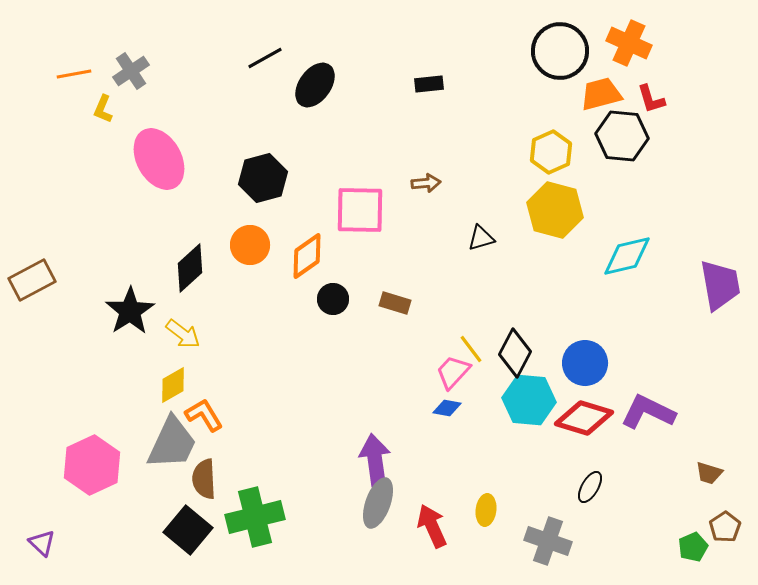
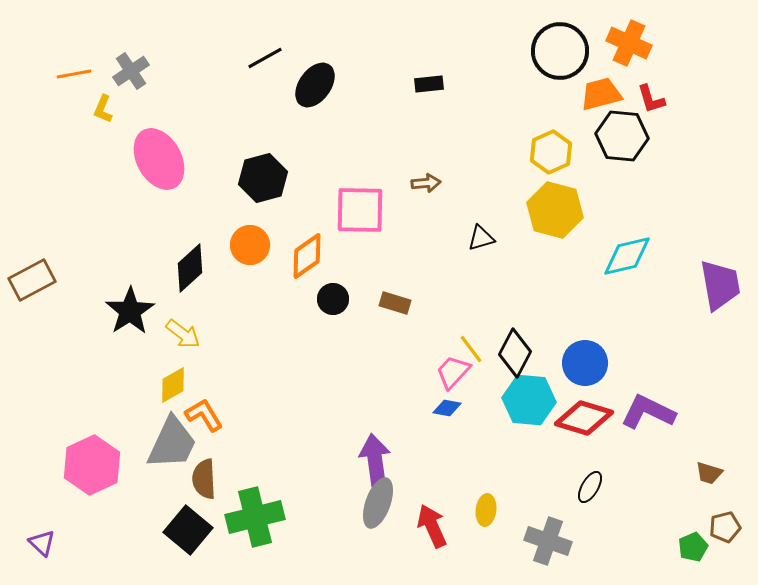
brown pentagon at (725, 527): rotated 20 degrees clockwise
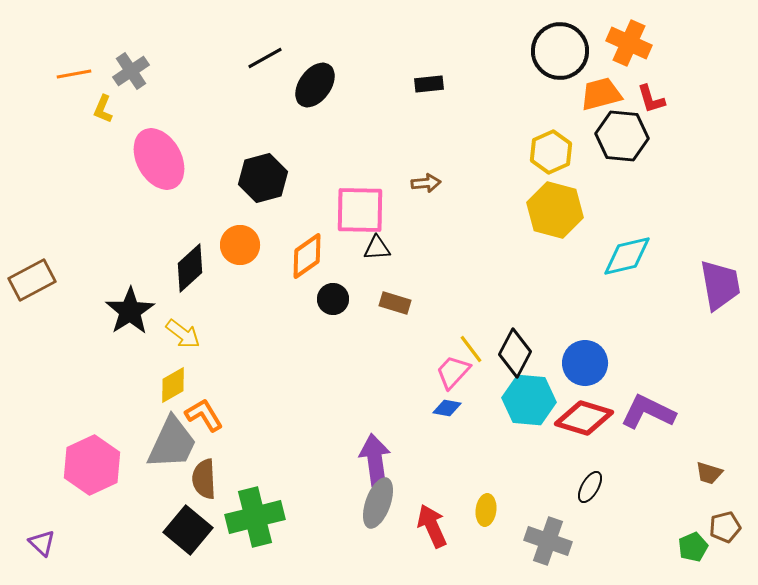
black triangle at (481, 238): moved 104 px left, 10 px down; rotated 12 degrees clockwise
orange circle at (250, 245): moved 10 px left
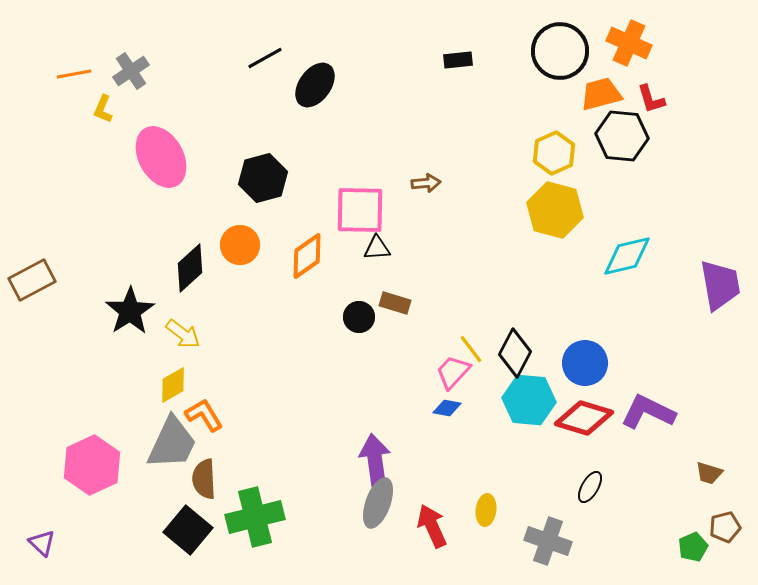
black rectangle at (429, 84): moved 29 px right, 24 px up
yellow hexagon at (551, 152): moved 3 px right, 1 px down
pink ellipse at (159, 159): moved 2 px right, 2 px up
black circle at (333, 299): moved 26 px right, 18 px down
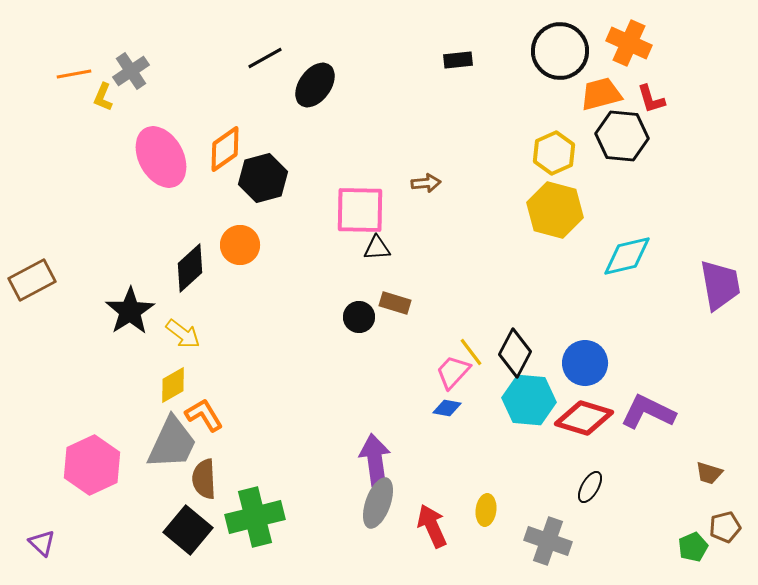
yellow L-shape at (103, 109): moved 12 px up
orange diamond at (307, 256): moved 82 px left, 107 px up
yellow line at (471, 349): moved 3 px down
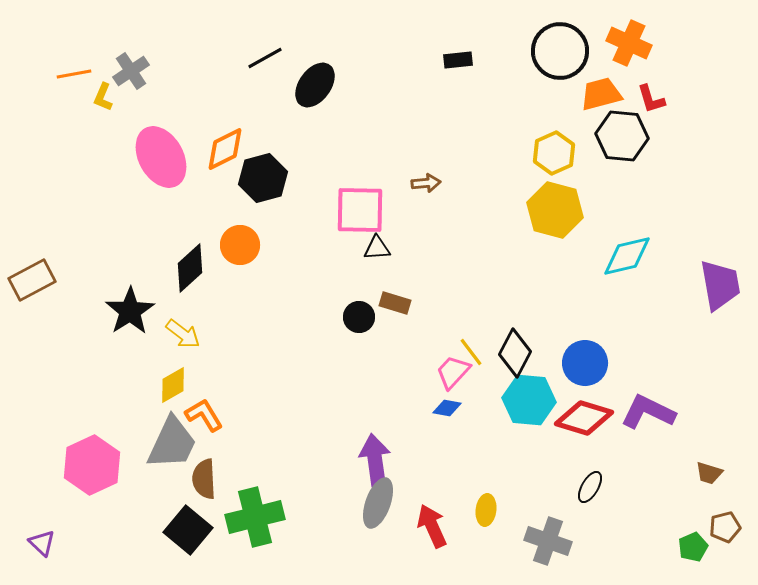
orange diamond at (225, 149): rotated 9 degrees clockwise
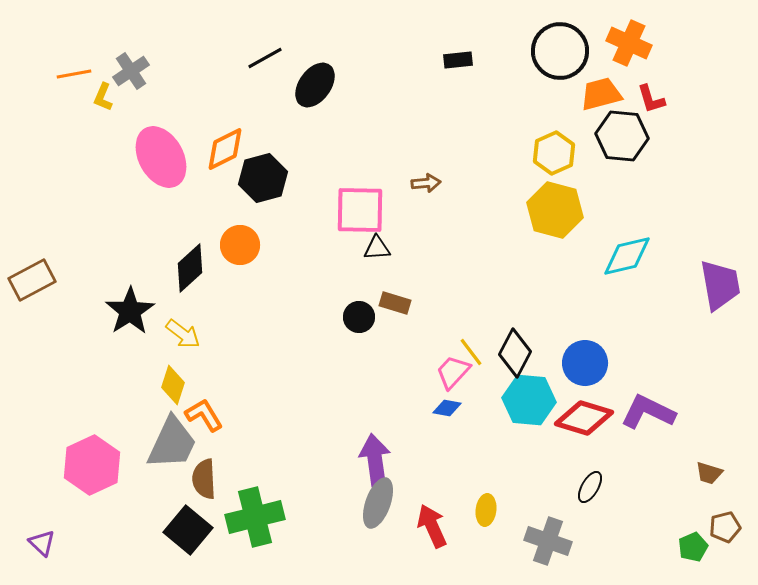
yellow diamond at (173, 385): rotated 42 degrees counterclockwise
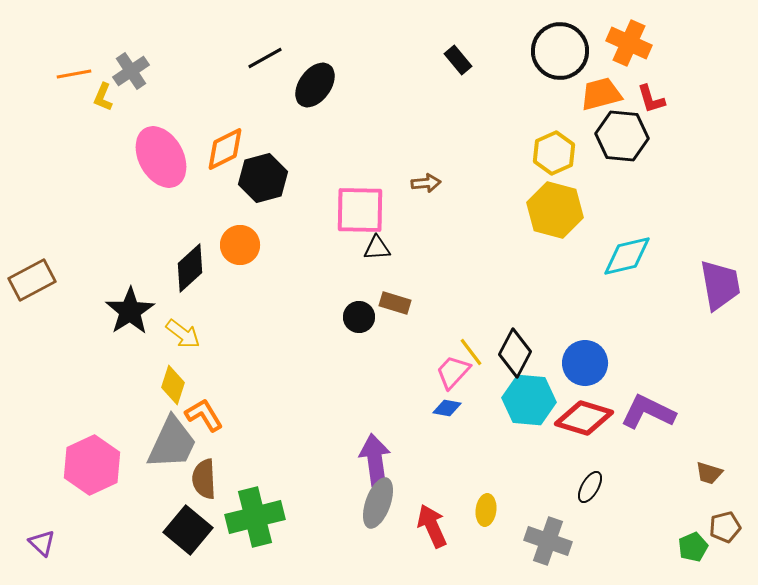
black rectangle at (458, 60): rotated 56 degrees clockwise
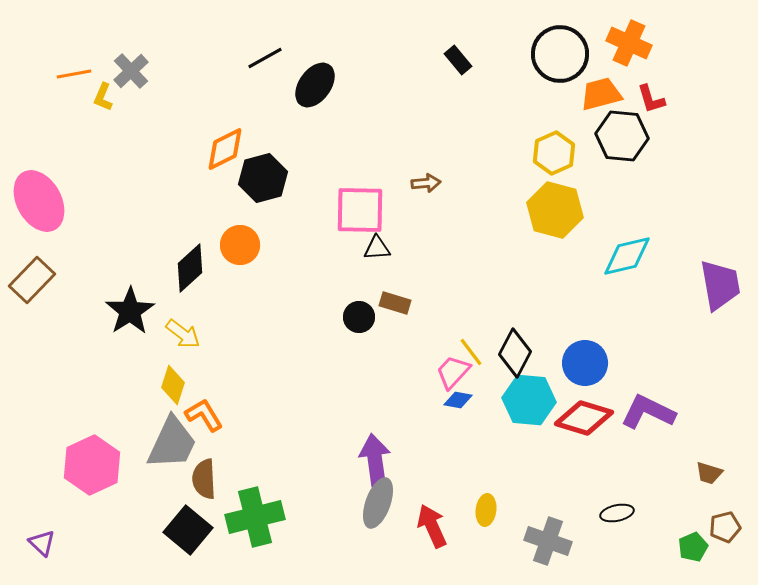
black circle at (560, 51): moved 3 px down
gray cross at (131, 71): rotated 9 degrees counterclockwise
pink ellipse at (161, 157): moved 122 px left, 44 px down
brown rectangle at (32, 280): rotated 18 degrees counterclockwise
blue diamond at (447, 408): moved 11 px right, 8 px up
black ellipse at (590, 487): moved 27 px right, 26 px down; rotated 48 degrees clockwise
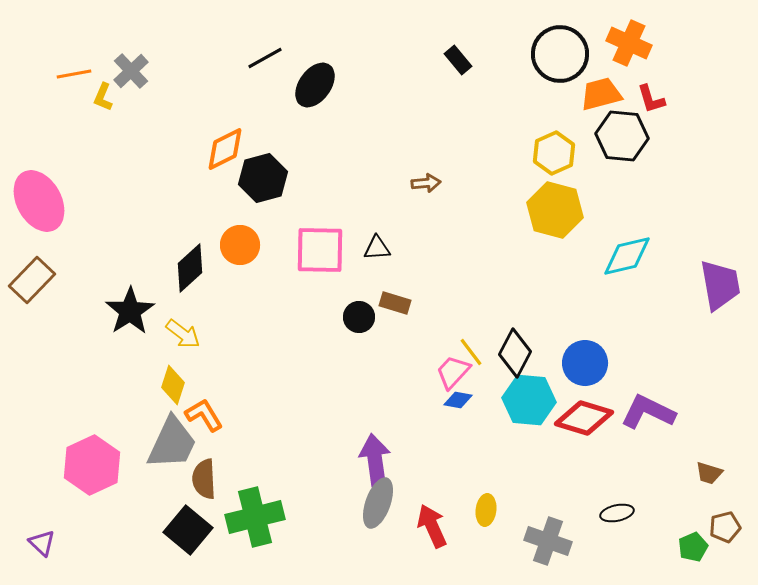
pink square at (360, 210): moved 40 px left, 40 px down
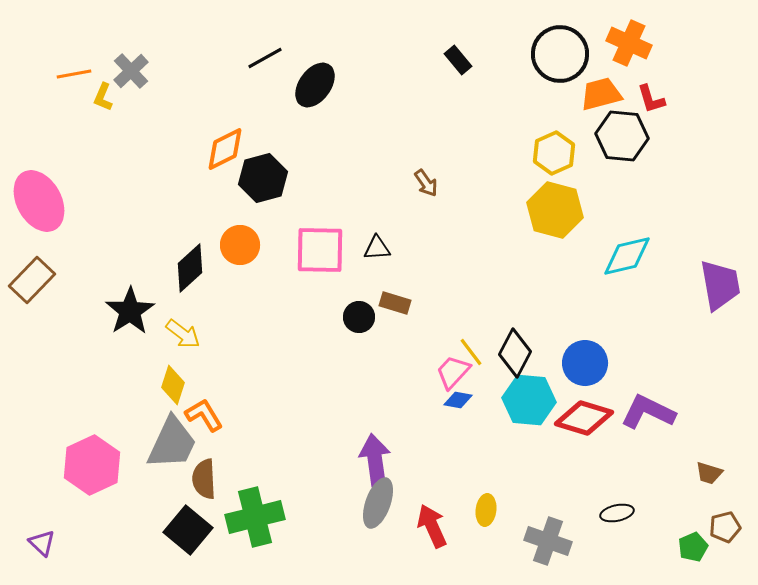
brown arrow at (426, 183): rotated 60 degrees clockwise
